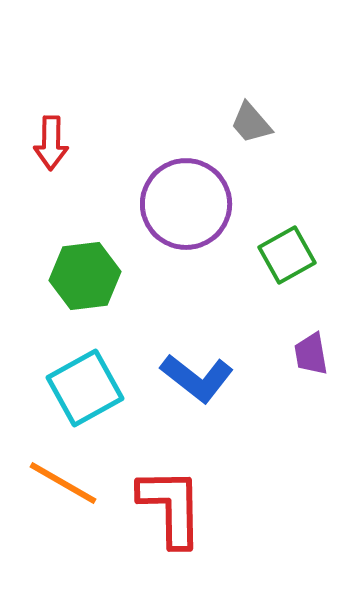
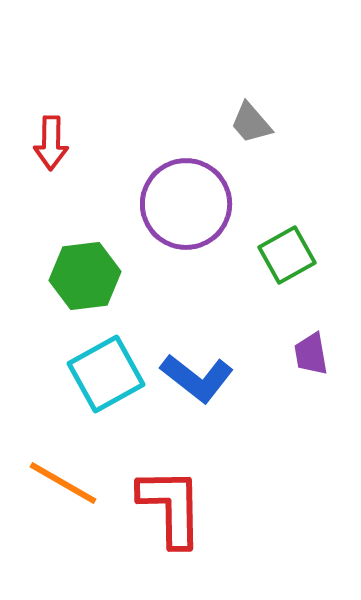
cyan square: moved 21 px right, 14 px up
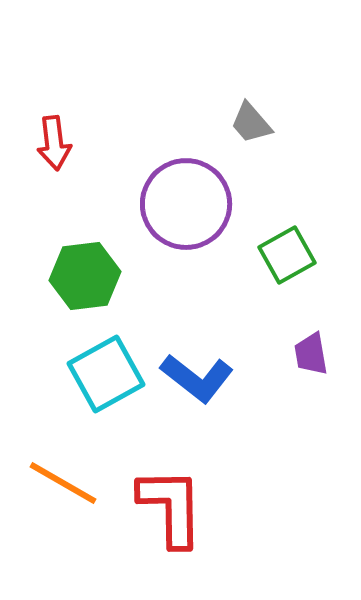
red arrow: moved 3 px right; rotated 8 degrees counterclockwise
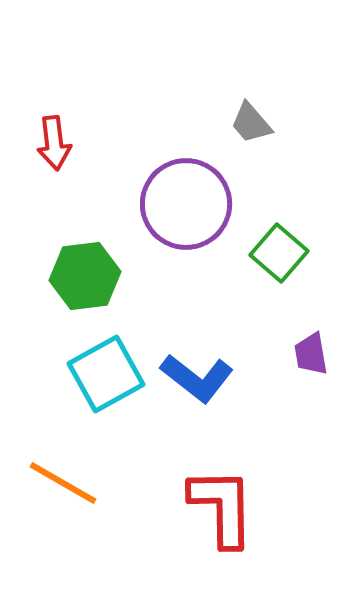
green square: moved 8 px left, 2 px up; rotated 20 degrees counterclockwise
red L-shape: moved 51 px right
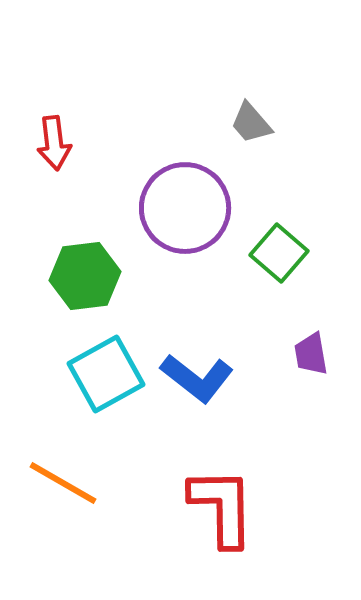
purple circle: moved 1 px left, 4 px down
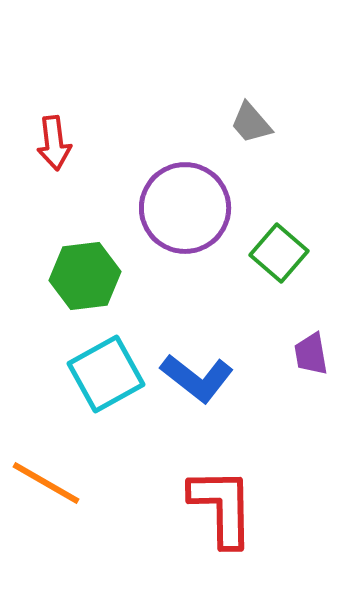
orange line: moved 17 px left
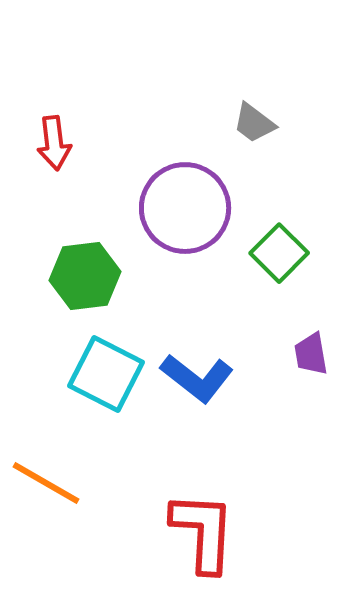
gray trapezoid: moved 3 px right; rotated 12 degrees counterclockwise
green square: rotated 4 degrees clockwise
cyan square: rotated 34 degrees counterclockwise
red L-shape: moved 19 px left, 25 px down; rotated 4 degrees clockwise
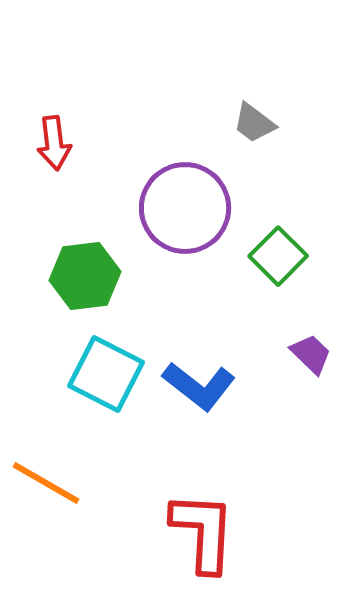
green square: moved 1 px left, 3 px down
purple trapezoid: rotated 144 degrees clockwise
blue L-shape: moved 2 px right, 8 px down
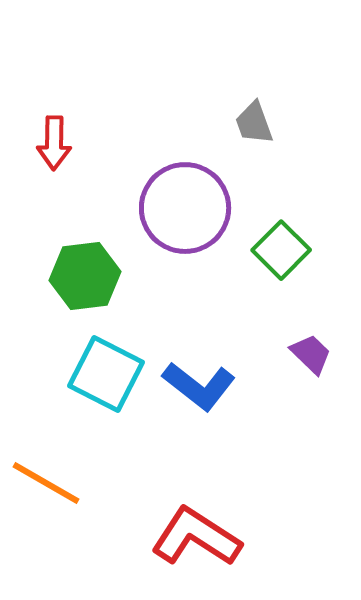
gray trapezoid: rotated 33 degrees clockwise
red arrow: rotated 8 degrees clockwise
green square: moved 3 px right, 6 px up
red L-shape: moved 7 px left, 5 px down; rotated 60 degrees counterclockwise
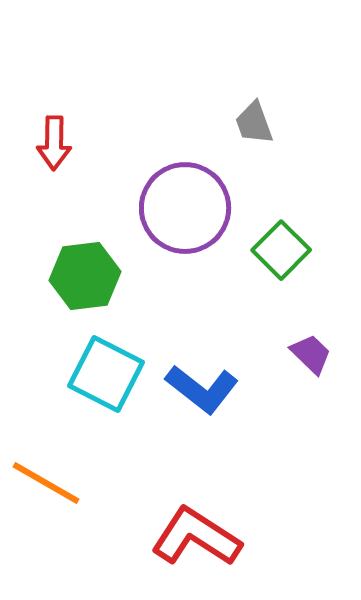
blue L-shape: moved 3 px right, 3 px down
